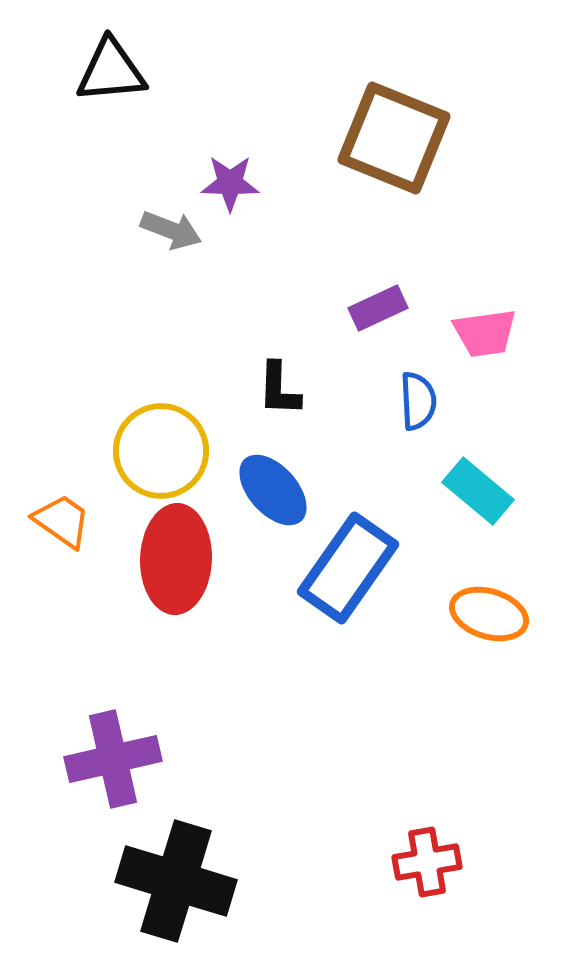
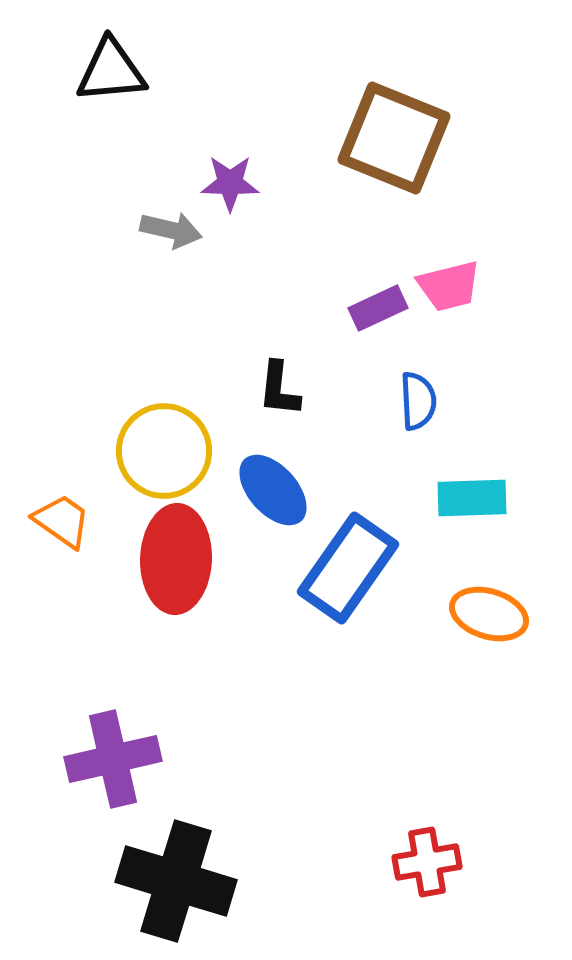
gray arrow: rotated 8 degrees counterclockwise
pink trapezoid: moved 36 px left, 47 px up; rotated 6 degrees counterclockwise
black L-shape: rotated 4 degrees clockwise
yellow circle: moved 3 px right
cyan rectangle: moved 6 px left, 7 px down; rotated 42 degrees counterclockwise
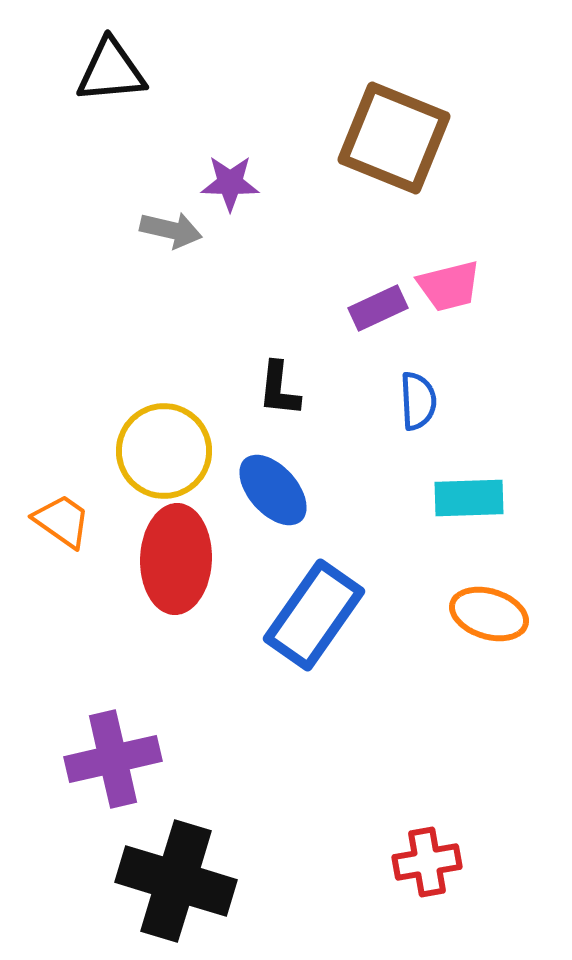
cyan rectangle: moved 3 px left
blue rectangle: moved 34 px left, 47 px down
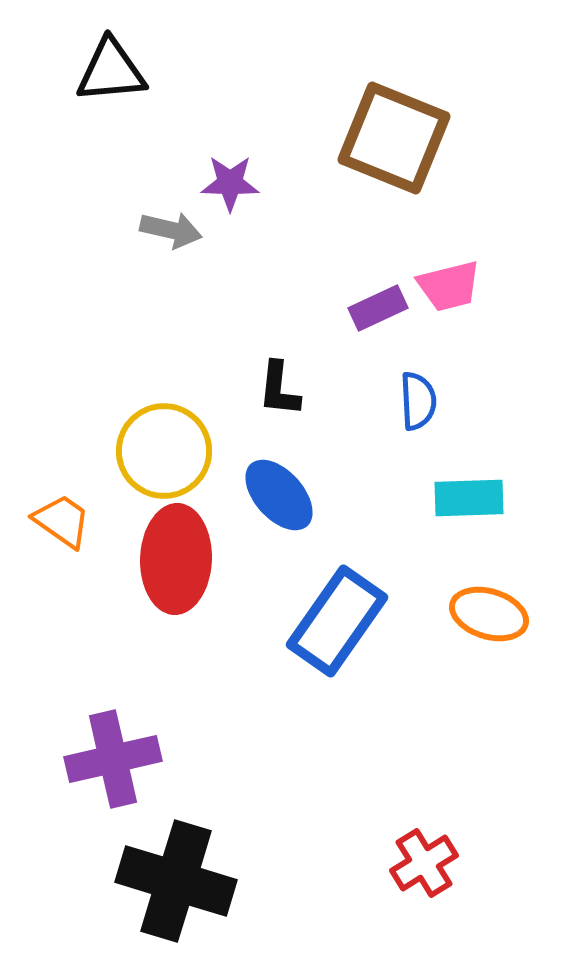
blue ellipse: moved 6 px right, 5 px down
blue rectangle: moved 23 px right, 6 px down
red cross: moved 3 px left, 1 px down; rotated 22 degrees counterclockwise
